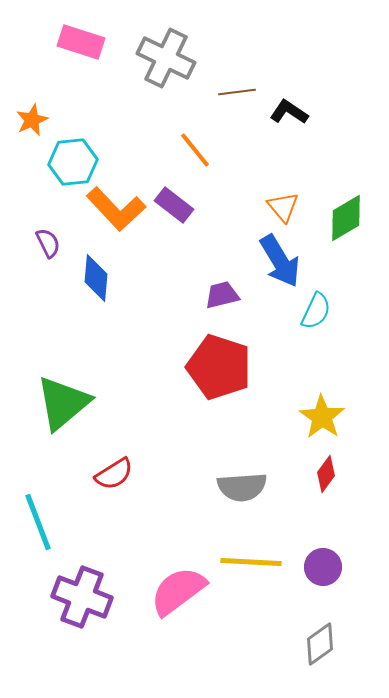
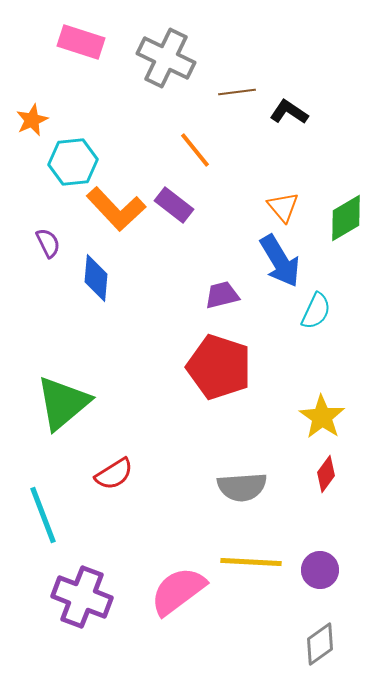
cyan line: moved 5 px right, 7 px up
purple circle: moved 3 px left, 3 px down
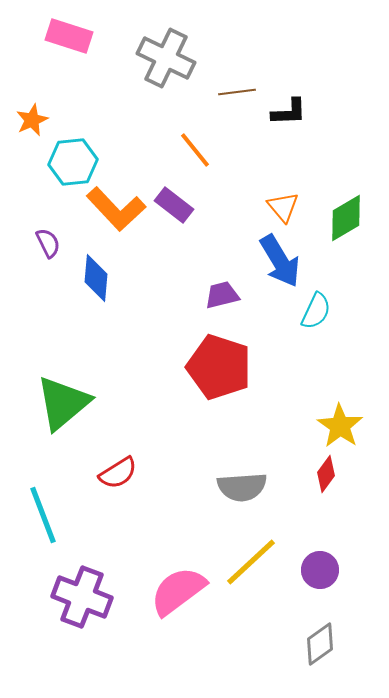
pink rectangle: moved 12 px left, 6 px up
black L-shape: rotated 144 degrees clockwise
yellow star: moved 18 px right, 9 px down
red semicircle: moved 4 px right, 1 px up
yellow line: rotated 46 degrees counterclockwise
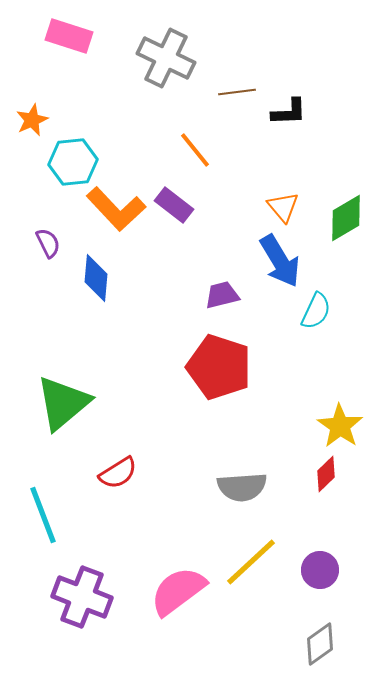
red diamond: rotated 9 degrees clockwise
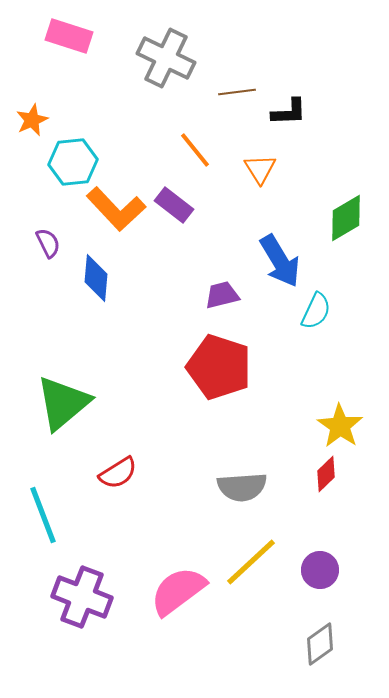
orange triangle: moved 23 px left, 38 px up; rotated 8 degrees clockwise
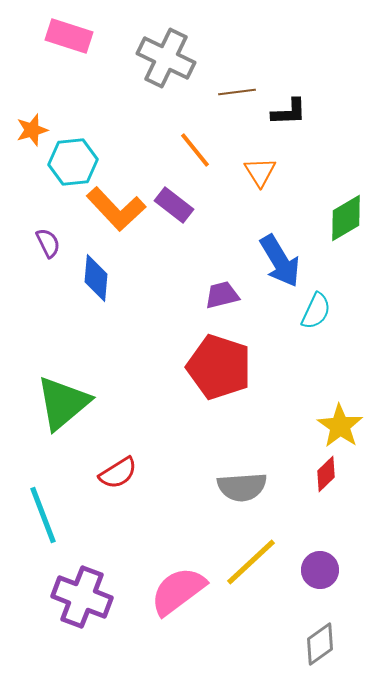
orange star: moved 10 px down; rotated 8 degrees clockwise
orange triangle: moved 3 px down
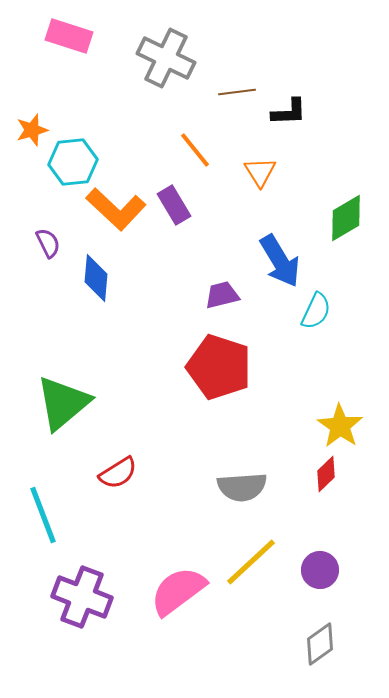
purple rectangle: rotated 21 degrees clockwise
orange L-shape: rotated 4 degrees counterclockwise
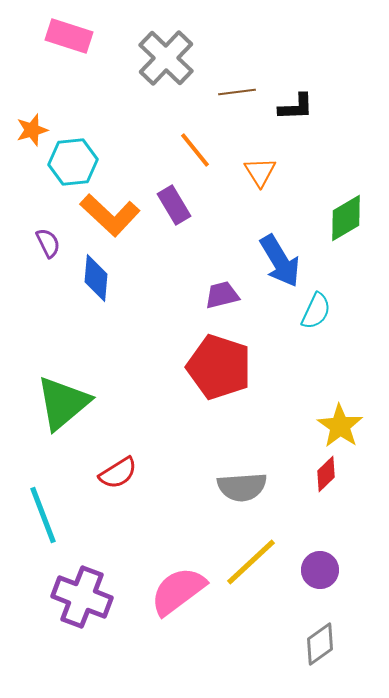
gray cross: rotated 18 degrees clockwise
black L-shape: moved 7 px right, 5 px up
orange L-shape: moved 6 px left, 6 px down
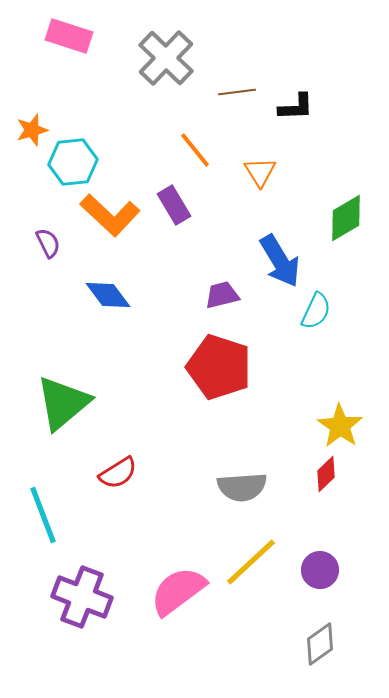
blue diamond: moved 12 px right, 17 px down; rotated 42 degrees counterclockwise
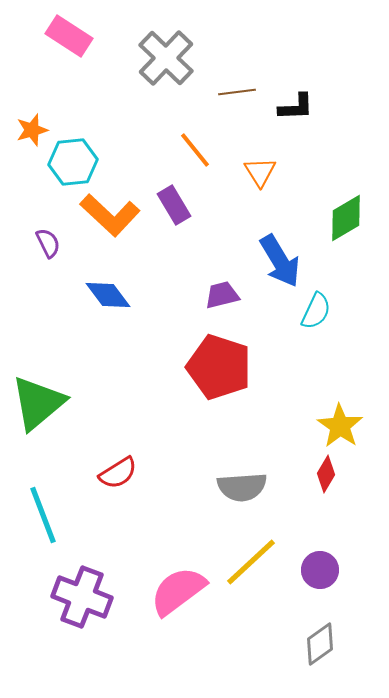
pink rectangle: rotated 15 degrees clockwise
green triangle: moved 25 px left
red diamond: rotated 15 degrees counterclockwise
